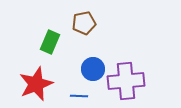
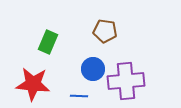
brown pentagon: moved 21 px right, 8 px down; rotated 20 degrees clockwise
green rectangle: moved 2 px left
red star: moved 3 px left; rotated 28 degrees clockwise
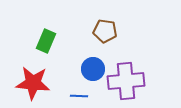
green rectangle: moved 2 px left, 1 px up
red star: moved 1 px up
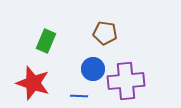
brown pentagon: moved 2 px down
red star: rotated 12 degrees clockwise
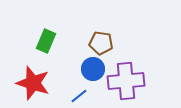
brown pentagon: moved 4 px left, 10 px down
blue line: rotated 42 degrees counterclockwise
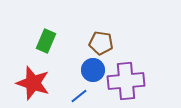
blue circle: moved 1 px down
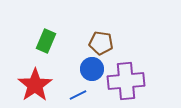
blue circle: moved 1 px left, 1 px up
red star: moved 2 px right, 2 px down; rotated 20 degrees clockwise
blue line: moved 1 px left, 1 px up; rotated 12 degrees clockwise
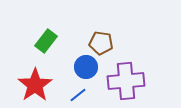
green rectangle: rotated 15 degrees clockwise
blue circle: moved 6 px left, 2 px up
blue line: rotated 12 degrees counterclockwise
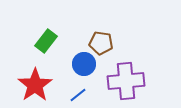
blue circle: moved 2 px left, 3 px up
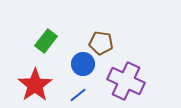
blue circle: moved 1 px left
purple cross: rotated 30 degrees clockwise
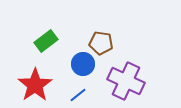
green rectangle: rotated 15 degrees clockwise
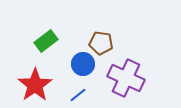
purple cross: moved 3 px up
